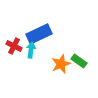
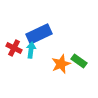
red cross: moved 2 px down
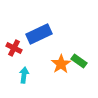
cyan arrow: moved 7 px left, 25 px down
orange star: rotated 12 degrees counterclockwise
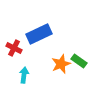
orange star: rotated 12 degrees clockwise
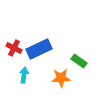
blue rectangle: moved 15 px down
orange star: moved 14 px down; rotated 18 degrees clockwise
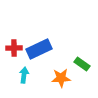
red cross: rotated 28 degrees counterclockwise
green rectangle: moved 3 px right, 3 px down
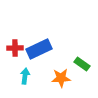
red cross: moved 1 px right
cyan arrow: moved 1 px right, 1 px down
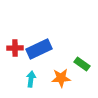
cyan arrow: moved 6 px right, 3 px down
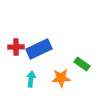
red cross: moved 1 px right, 1 px up
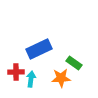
red cross: moved 25 px down
green rectangle: moved 8 px left, 1 px up
